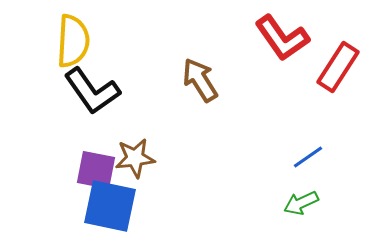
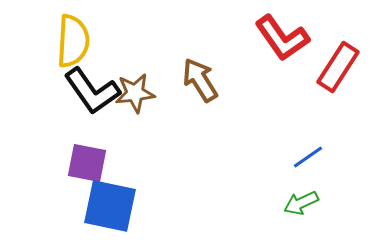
brown star: moved 65 px up
purple square: moved 9 px left, 7 px up
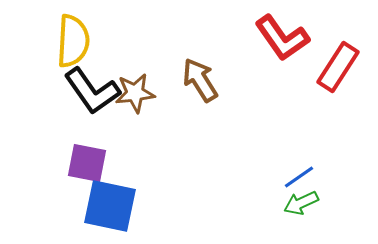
blue line: moved 9 px left, 20 px down
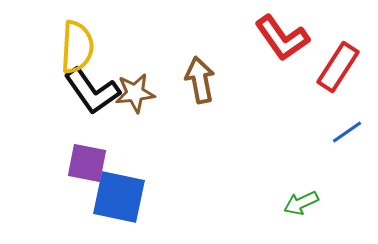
yellow semicircle: moved 4 px right, 6 px down
brown arrow: rotated 21 degrees clockwise
blue line: moved 48 px right, 45 px up
blue square: moved 9 px right, 9 px up
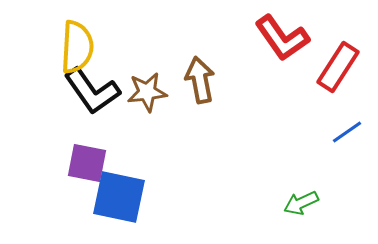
brown star: moved 12 px right, 1 px up
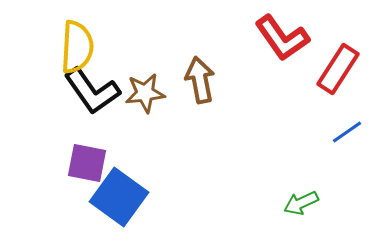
red rectangle: moved 2 px down
brown star: moved 2 px left, 1 px down
blue square: rotated 24 degrees clockwise
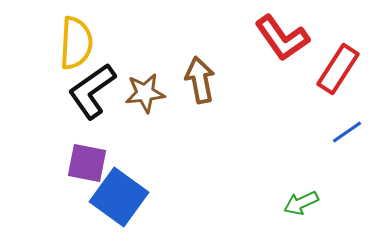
yellow semicircle: moved 1 px left, 4 px up
black L-shape: rotated 90 degrees clockwise
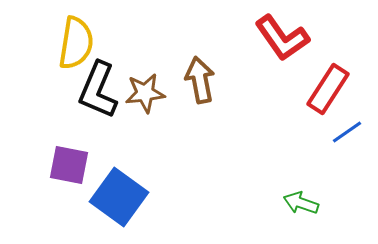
yellow semicircle: rotated 6 degrees clockwise
red rectangle: moved 10 px left, 20 px down
black L-shape: moved 6 px right, 1 px up; rotated 32 degrees counterclockwise
purple square: moved 18 px left, 2 px down
green arrow: rotated 44 degrees clockwise
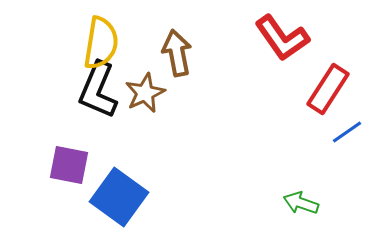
yellow semicircle: moved 25 px right
brown arrow: moved 23 px left, 27 px up
brown star: rotated 18 degrees counterclockwise
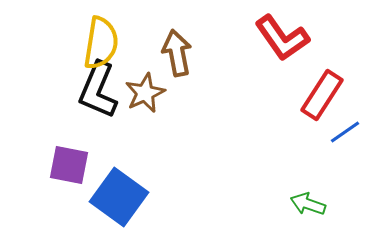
red rectangle: moved 6 px left, 6 px down
blue line: moved 2 px left
green arrow: moved 7 px right, 1 px down
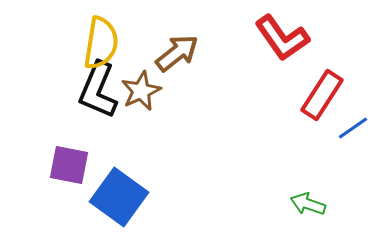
brown arrow: rotated 63 degrees clockwise
brown star: moved 4 px left, 2 px up
blue line: moved 8 px right, 4 px up
